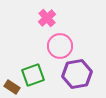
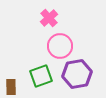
pink cross: moved 2 px right
green square: moved 8 px right, 1 px down
brown rectangle: moved 1 px left; rotated 56 degrees clockwise
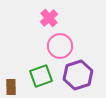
purple hexagon: moved 1 px right, 1 px down; rotated 8 degrees counterclockwise
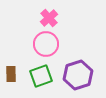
pink circle: moved 14 px left, 2 px up
brown rectangle: moved 13 px up
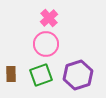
green square: moved 1 px up
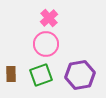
purple hexagon: moved 2 px right; rotated 8 degrees clockwise
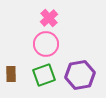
green square: moved 3 px right
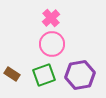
pink cross: moved 2 px right
pink circle: moved 6 px right
brown rectangle: moved 1 px right; rotated 56 degrees counterclockwise
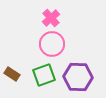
purple hexagon: moved 2 px left, 2 px down; rotated 12 degrees clockwise
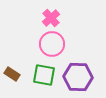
green square: rotated 30 degrees clockwise
